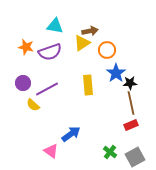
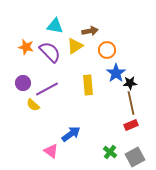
yellow triangle: moved 7 px left, 3 px down
purple semicircle: rotated 115 degrees counterclockwise
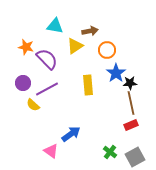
purple semicircle: moved 3 px left, 7 px down
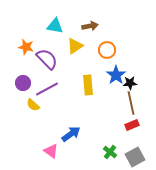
brown arrow: moved 5 px up
blue star: moved 2 px down
red rectangle: moved 1 px right
